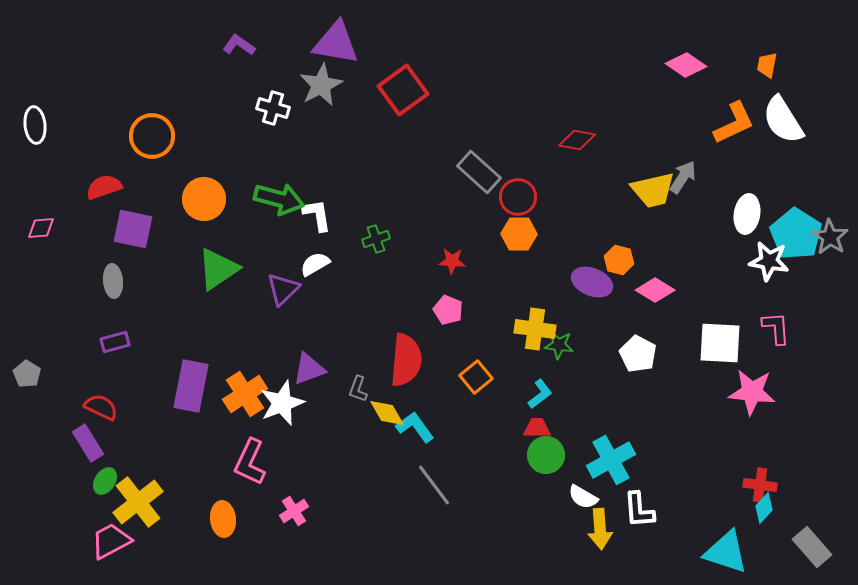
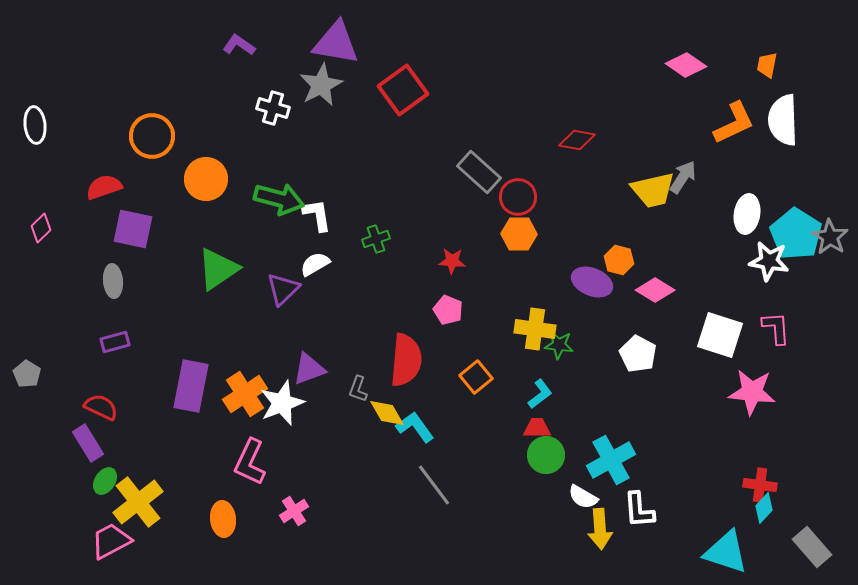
white semicircle at (783, 120): rotated 30 degrees clockwise
orange circle at (204, 199): moved 2 px right, 20 px up
pink diamond at (41, 228): rotated 40 degrees counterclockwise
white square at (720, 343): moved 8 px up; rotated 15 degrees clockwise
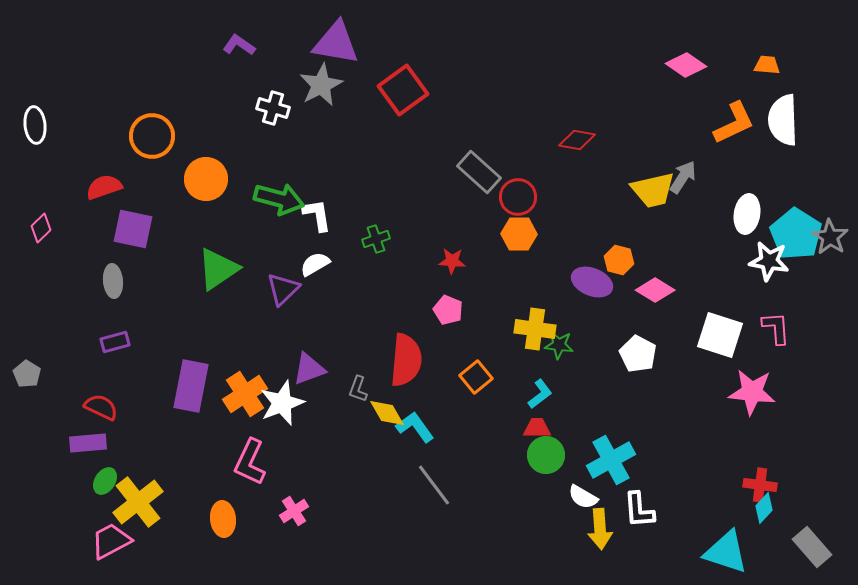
orange trapezoid at (767, 65): rotated 84 degrees clockwise
purple rectangle at (88, 443): rotated 63 degrees counterclockwise
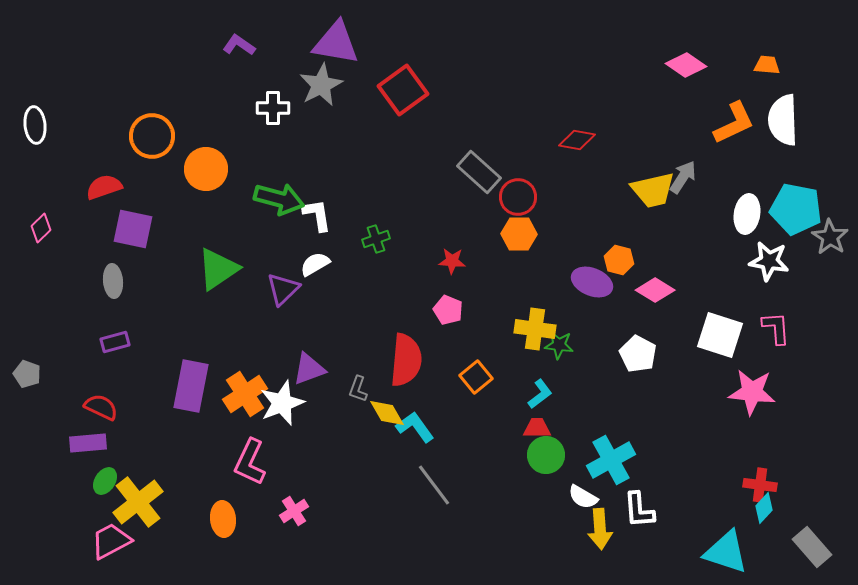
white cross at (273, 108): rotated 16 degrees counterclockwise
orange circle at (206, 179): moved 10 px up
cyan pentagon at (796, 234): moved 25 px up; rotated 21 degrees counterclockwise
gray pentagon at (27, 374): rotated 12 degrees counterclockwise
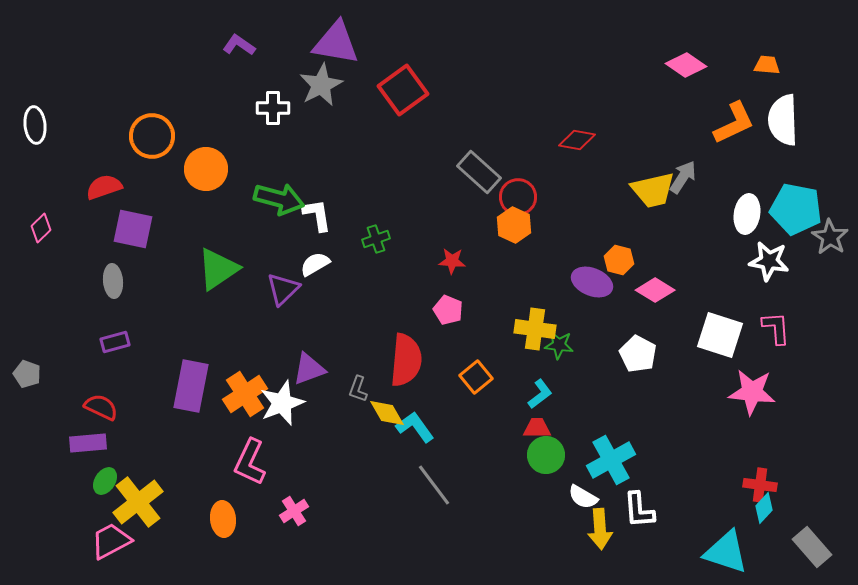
orange hexagon at (519, 234): moved 5 px left, 9 px up; rotated 24 degrees clockwise
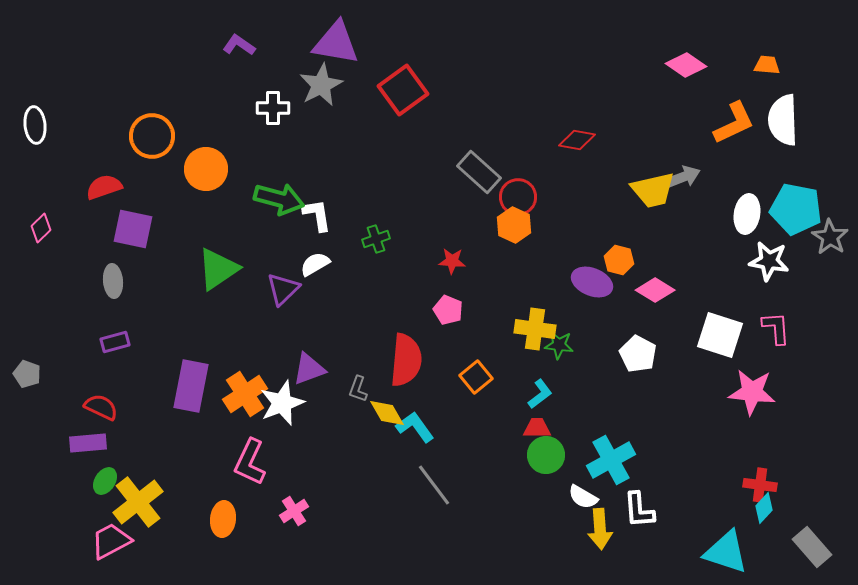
gray arrow at (683, 177): rotated 36 degrees clockwise
orange ellipse at (223, 519): rotated 12 degrees clockwise
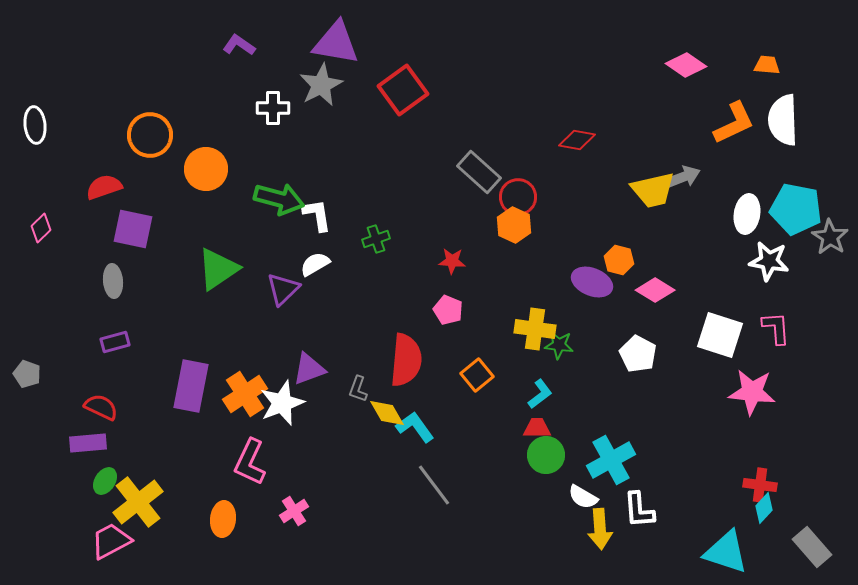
orange circle at (152, 136): moved 2 px left, 1 px up
orange square at (476, 377): moved 1 px right, 2 px up
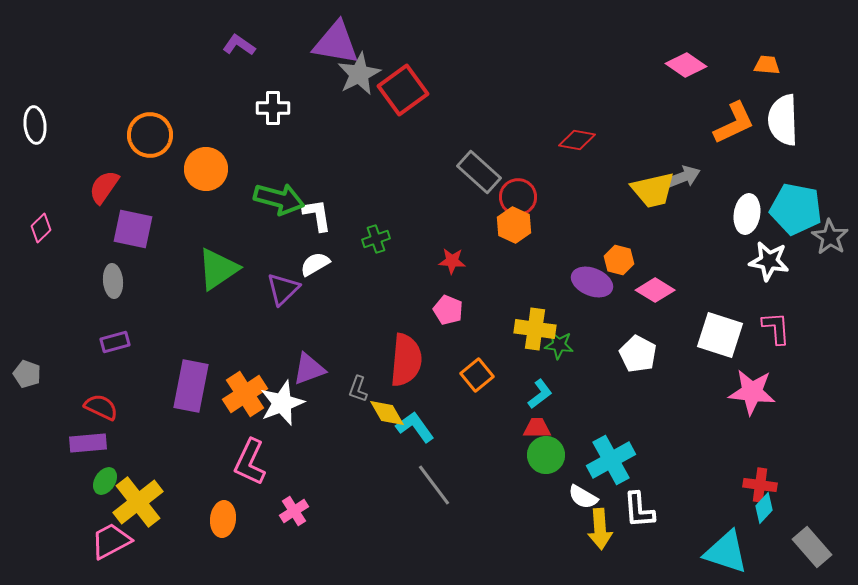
gray star at (321, 85): moved 38 px right, 11 px up
red semicircle at (104, 187): rotated 36 degrees counterclockwise
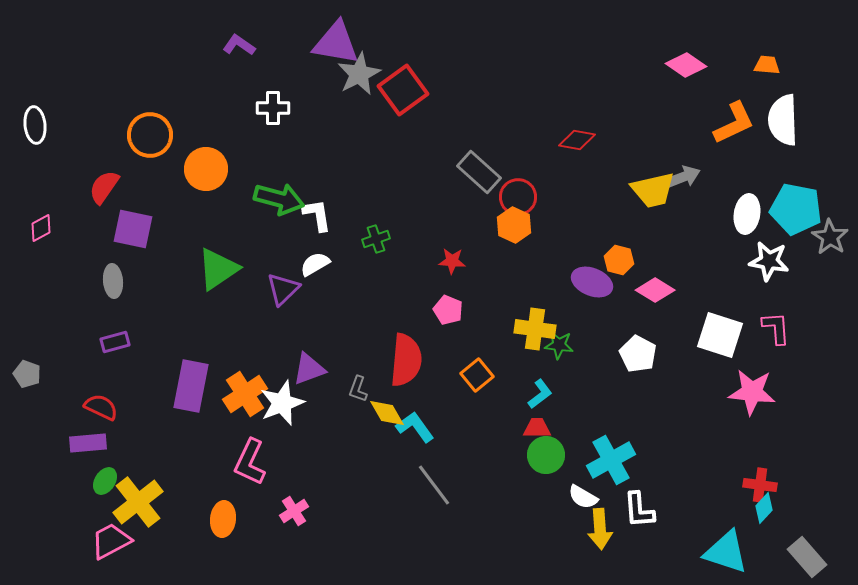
pink diamond at (41, 228): rotated 16 degrees clockwise
gray rectangle at (812, 547): moved 5 px left, 10 px down
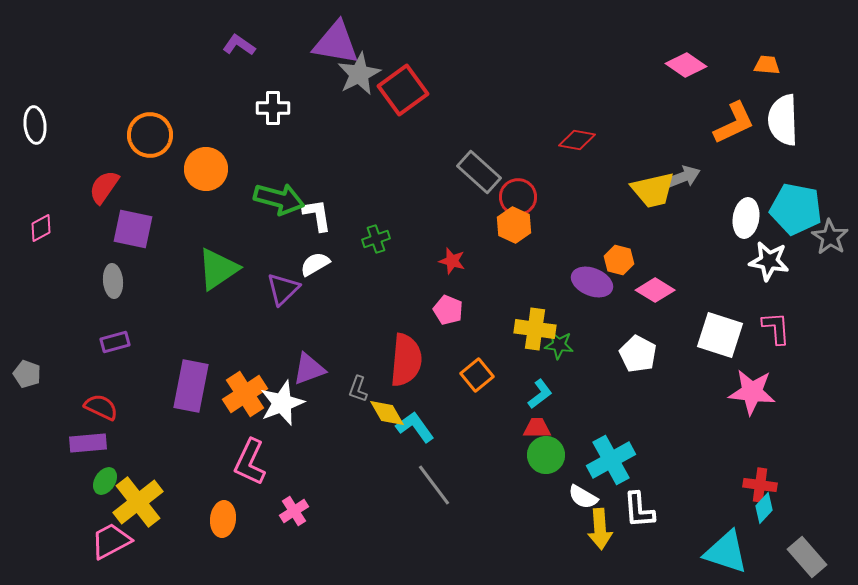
white ellipse at (747, 214): moved 1 px left, 4 px down
red star at (452, 261): rotated 12 degrees clockwise
